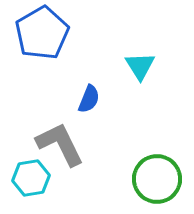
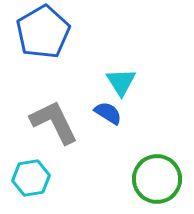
blue pentagon: moved 1 px right, 1 px up
cyan triangle: moved 19 px left, 16 px down
blue semicircle: moved 19 px right, 14 px down; rotated 80 degrees counterclockwise
gray L-shape: moved 6 px left, 22 px up
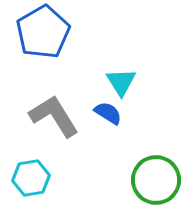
gray L-shape: moved 6 px up; rotated 6 degrees counterclockwise
green circle: moved 1 px left, 1 px down
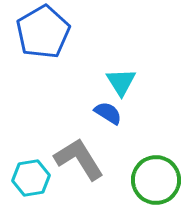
gray L-shape: moved 25 px right, 43 px down
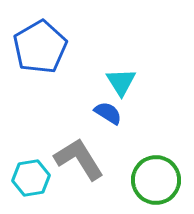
blue pentagon: moved 3 px left, 15 px down
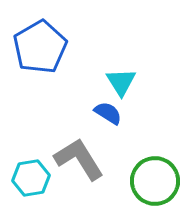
green circle: moved 1 px left, 1 px down
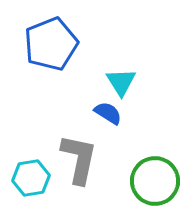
blue pentagon: moved 11 px right, 3 px up; rotated 8 degrees clockwise
gray L-shape: rotated 44 degrees clockwise
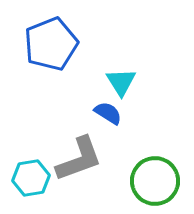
gray L-shape: rotated 58 degrees clockwise
